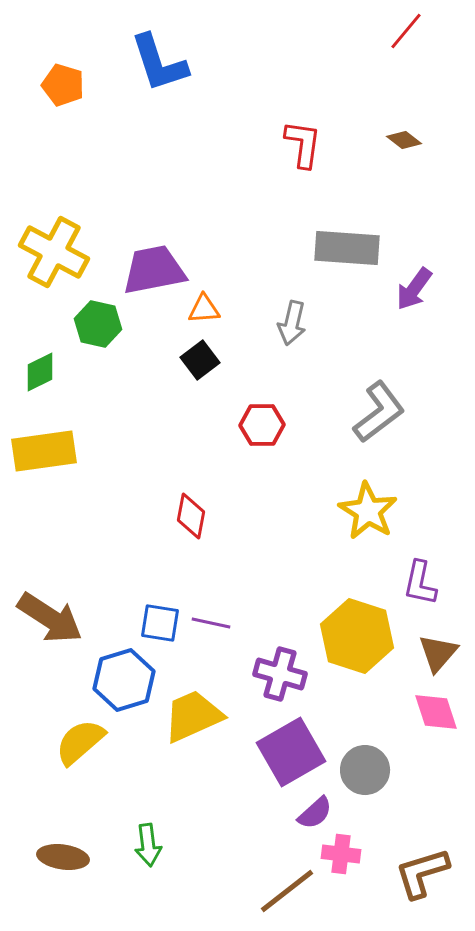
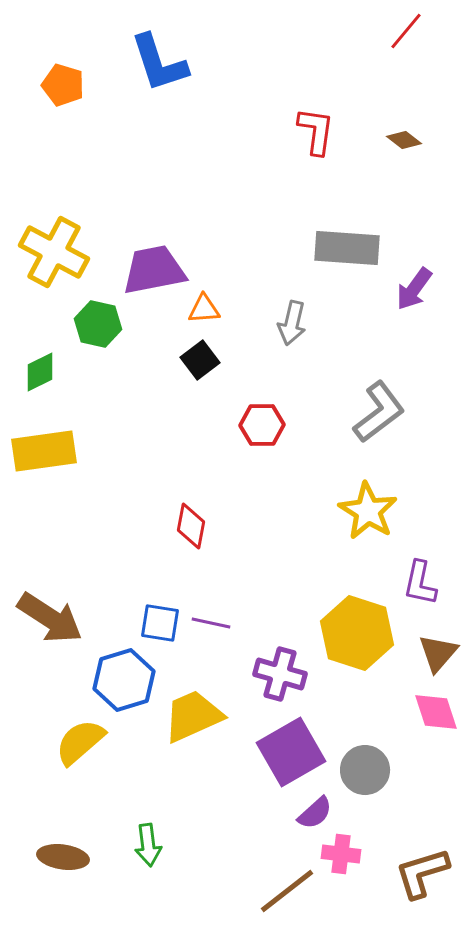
red L-shape: moved 13 px right, 13 px up
red diamond: moved 10 px down
yellow hexagon: moved 3 px up
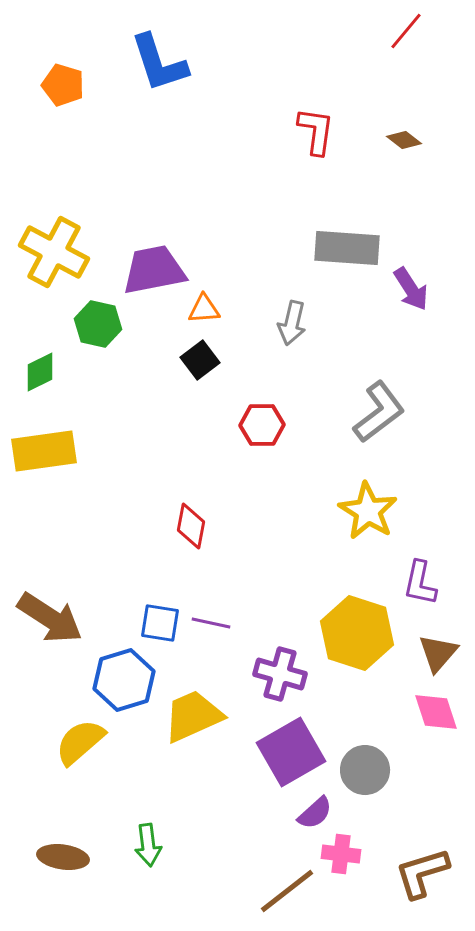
purple arrow: moved 3 px left; rotated 69 degrees counterclockwise
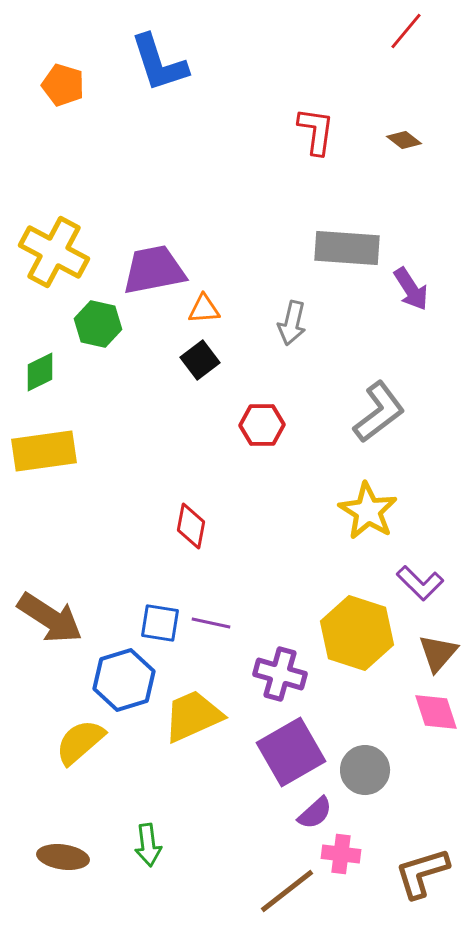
purple L-shape: rotated 57 degrees counterclockwise
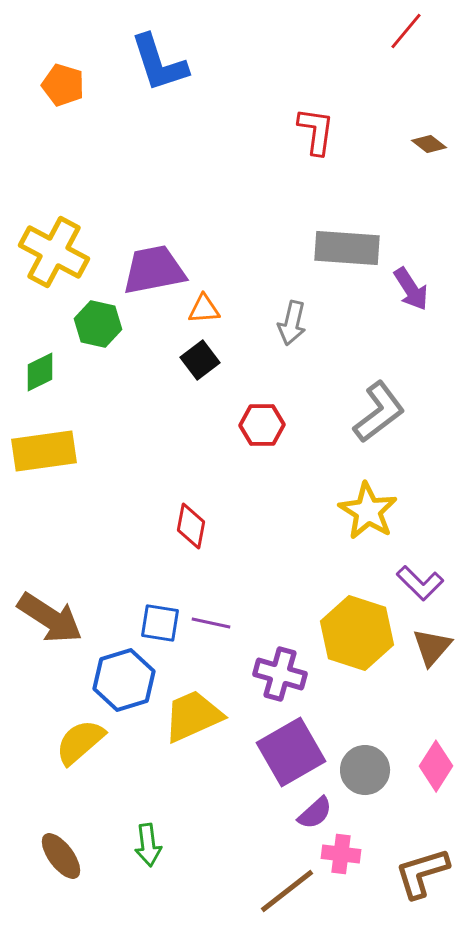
brown diamond: moved 25 px right, 4 px down
brown triangle: moved 6 px left, 6 px up
pink diamond: moved 54 px down; rotated 51 degrees clockwise
brown ellipse: moved 2 px left, 1 px up; rotated 45 degrees clockwise
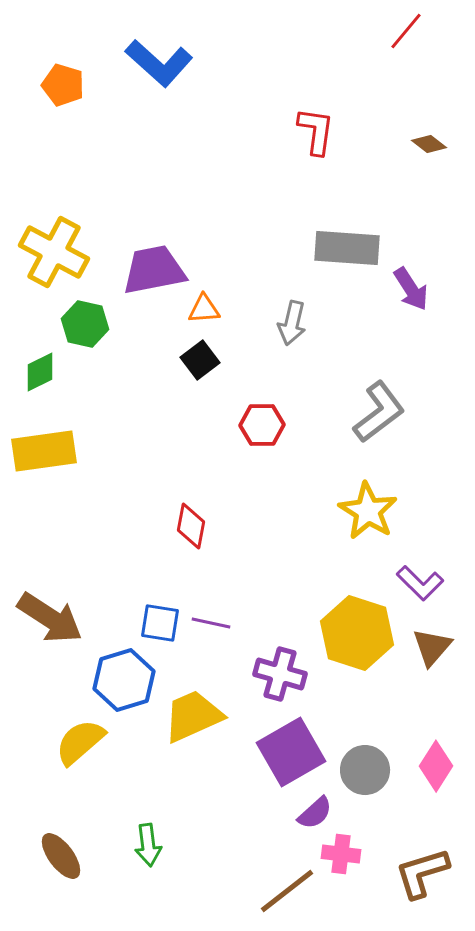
blue L-shape: rotated 30 degrees counterclockwise
green hexagon: moved 13 px left
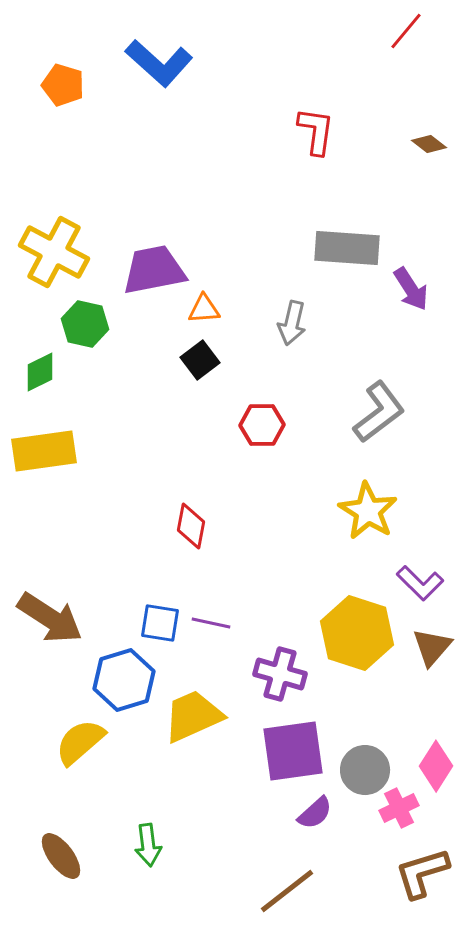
purple square: moved 2 px right, 1 px up; rotated 22 degrees clockwise
pink cross: moved 58 px right, 46 px up; rotated 33 degrees counterclockwise
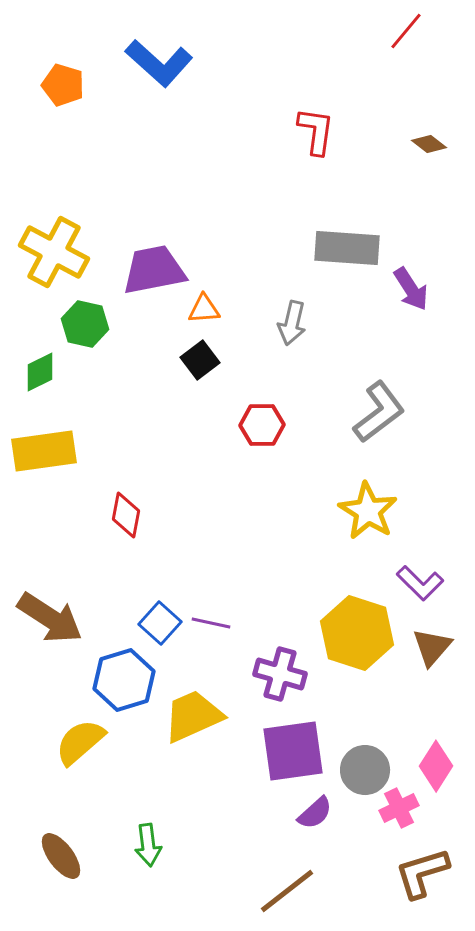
red diamond: moved 65 px left, 11 px up
blue square: rotated 33 degrees clockwise
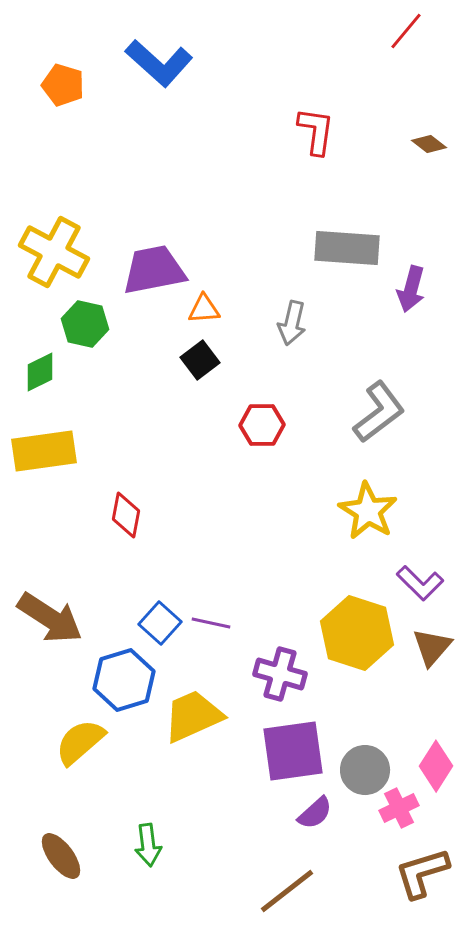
purple arrow: rotated 48 degrees clockwise
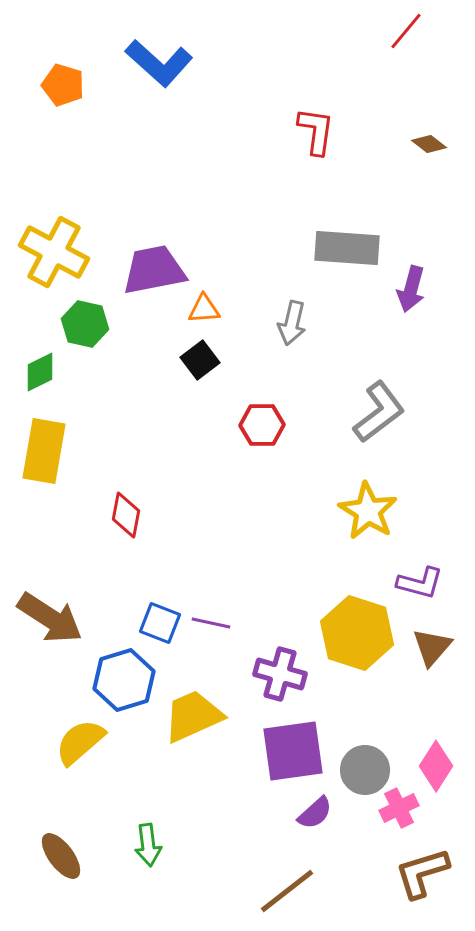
yellow rectangle: rotated 72 degrees counterclockwise
purple L-shape: rotated 30 degrees counterclockwise
blue square: rotated 21 degrees counterclockwise
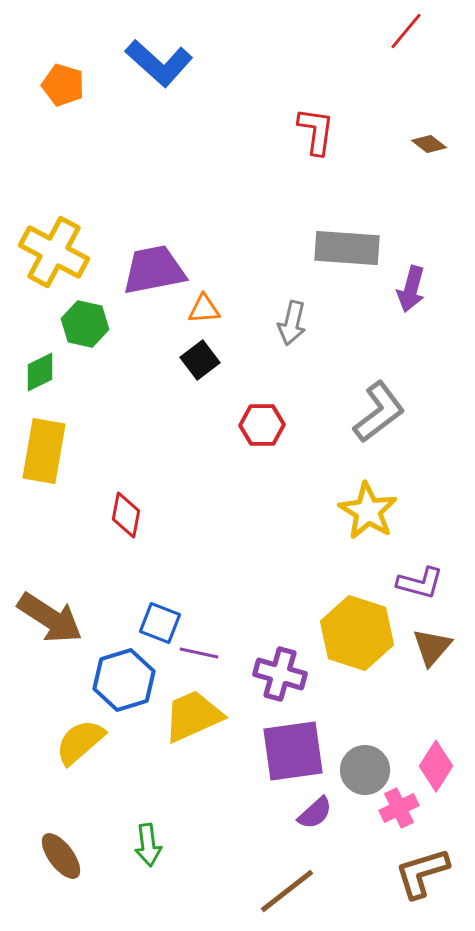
purple line: moved 12 px left, 30 px down
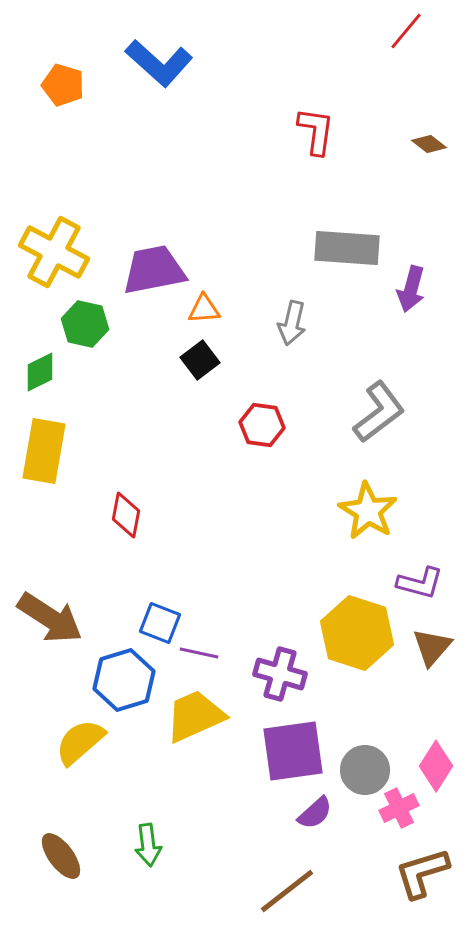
red hexagon: rotated 9 degrees clockwise
yellow trapezoid: moved 2 px right
